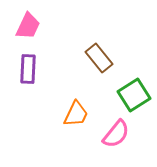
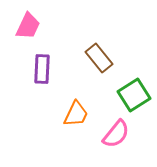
purple rectangle: moved 14 px right
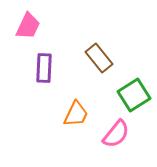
purple rectangle: moved 2 px right, 1 px up
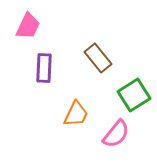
brown rectangle: moved 1 px left
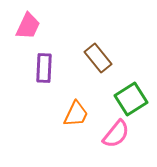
green square: moved 3 px left, 4 px down
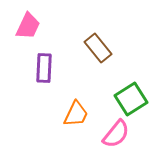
brown rectangle: moved 10 px up
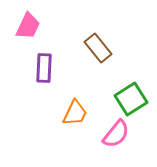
orange trapezoid: moved 1 px left, 1 px up
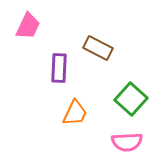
brown rectangle: rotated 24 degrees counterclockwise
purple rectangle: moved 15 px right
green square: rotated 16 degrees counterclockwise
pink semicircle: moved 11 px right, 8 px down; rotated 48 degrees clockwise
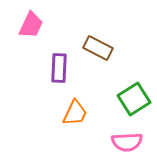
pink trapezoid: moved 3 px right, 1 px up
green square: moved 3 px right; rotated 16 degrees clockwise
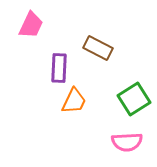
orange trapezoid: moved 1 px left, 12 px up
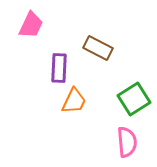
pink semicircle: rotated 92 degrees counterclockwise
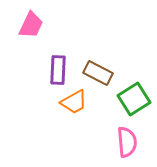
brown rectangle: moved 25 px down
purple rectangle: moved 1 px left, 2 px down
orange trapezoid: moved 1 px down; rotated 36 degrees clockwise
